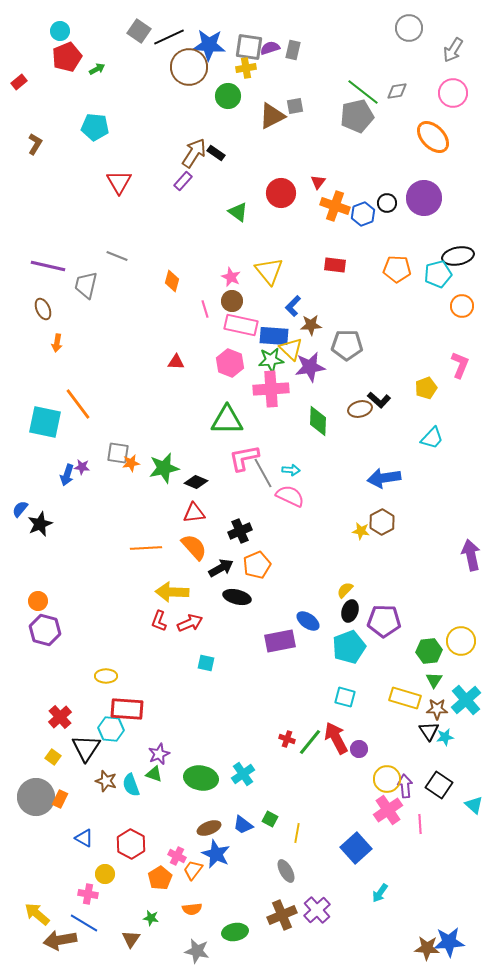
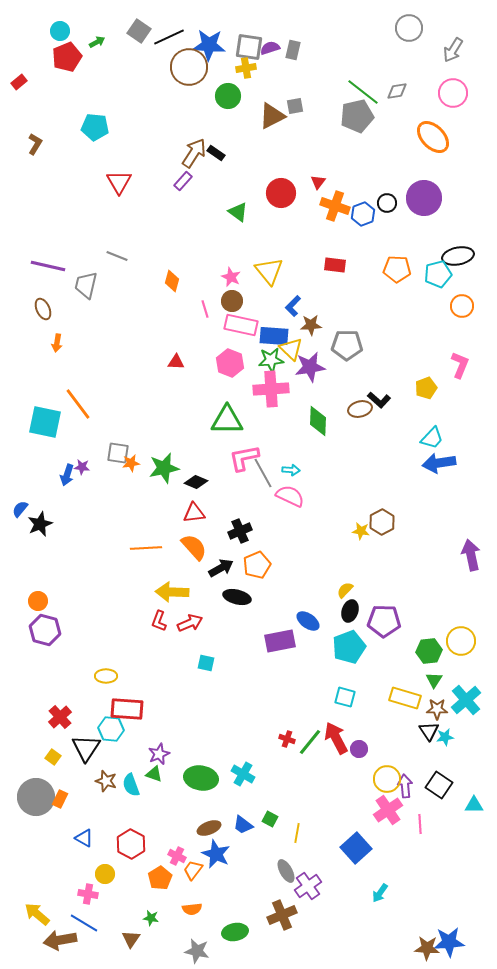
green arrow at (97, 69): moved 27 px up
blue arrow at (384, 478): moved 55 px right, 15 px up
cyan cross at (243, 774): rotated 25 degrees counterclockwise
cyan triangle at (474, 805): rotated 42 degrees counterclockwise
purple cross at (317, 910): moved 9 px left, 24 px up; rotated 8 degrees clockwise
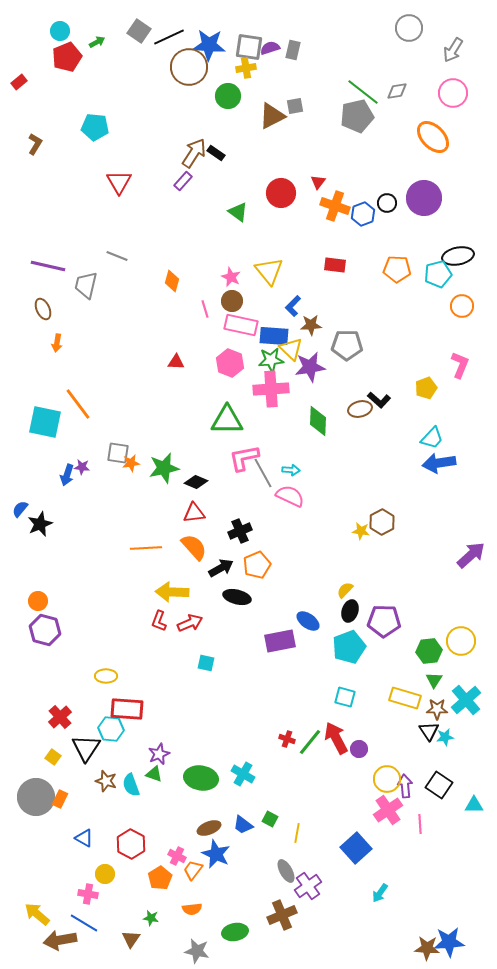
purple arrow at (471, 555): rotated 60 degrees clockwise
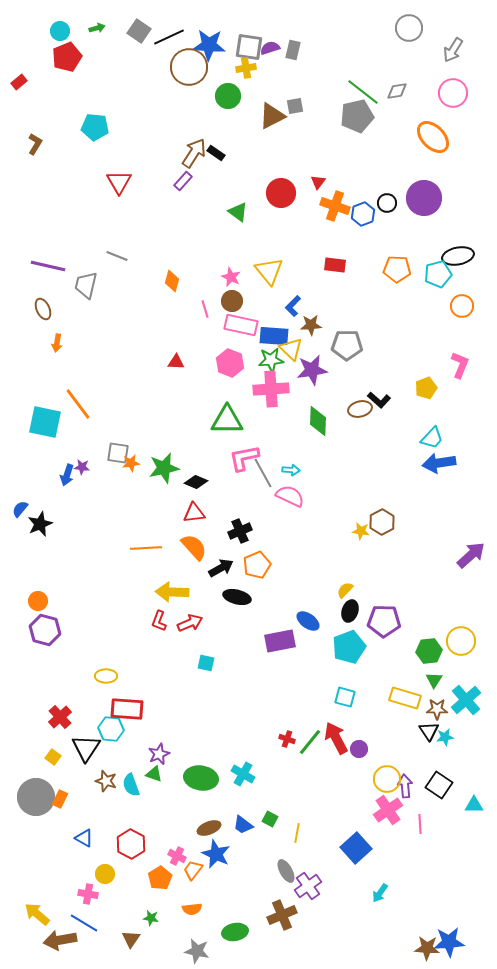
green arrow at (97, 42): moved 14 px up; rotated 14 degrees clockwise
purple star at (310, 367): moved 2 px right, 3 px down
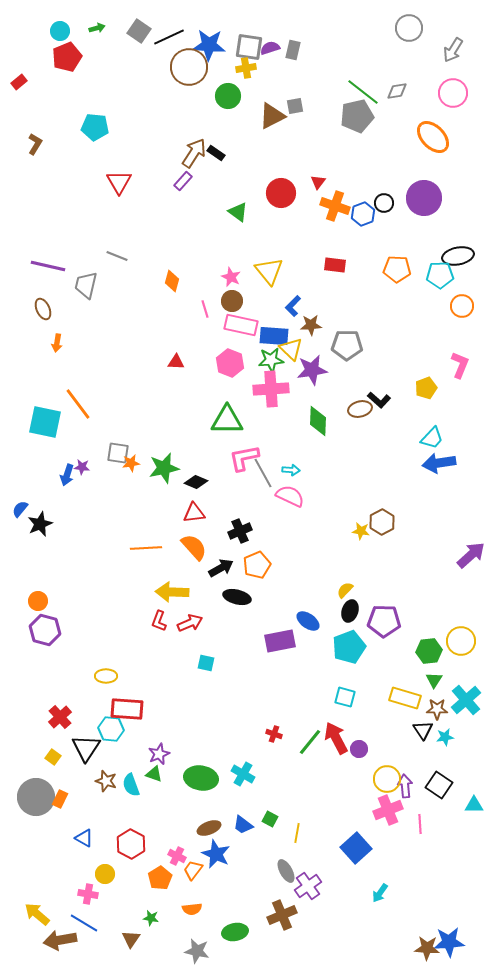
black circle at (387, 203): moved 3 px left
cyan pentagon at (438, 274): moved 2 px right, 1 px down; rotated 12 degrees clockwise
black triangle at (429, 731): moved 6 px left, 1 px up
red cross at (287, 739): moved 13 px left, 5 px up
pink cross at (388, 810): rotated 12 degrees clockwise
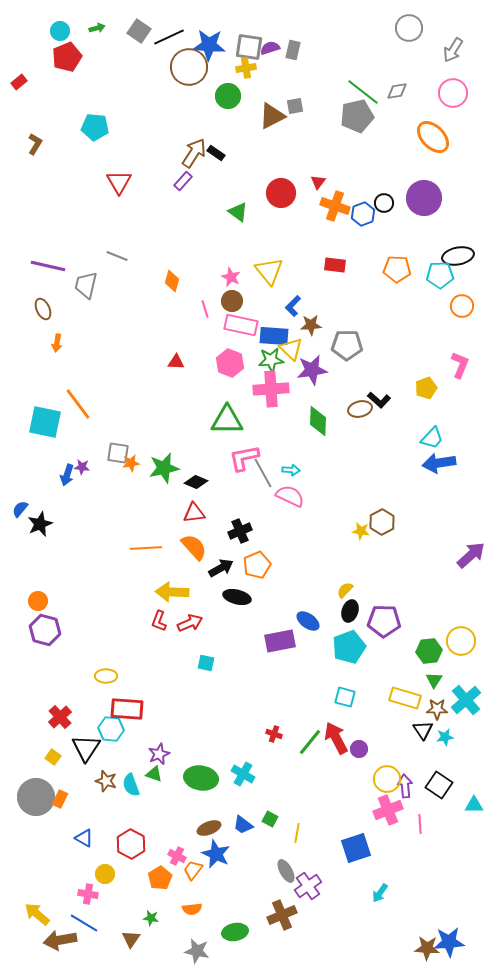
blue square at (356, 848): rotated 24 degrees clockwise
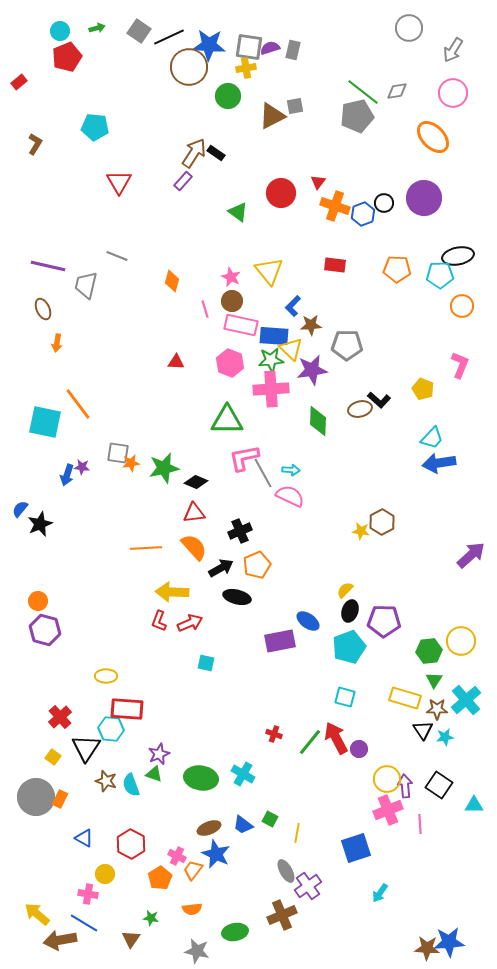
yellow pentagon at (426, 388): moved 3 px left, 1 px down; rotated 30 degrees counterclockwise
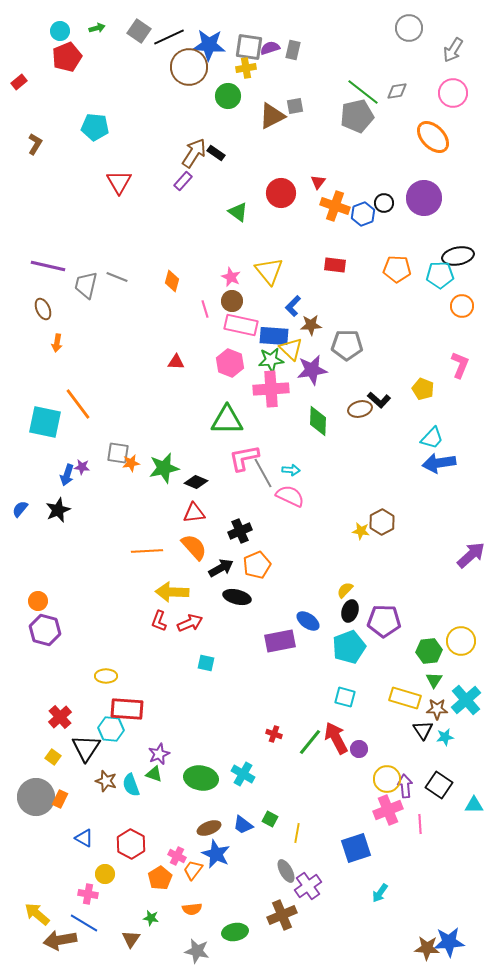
gray line at (117, 256): moved 21 px down
black star at (40, 524): moved 18 px right, 14 px up
orange line at (146, 548): moved 1 px right, 3 px down
